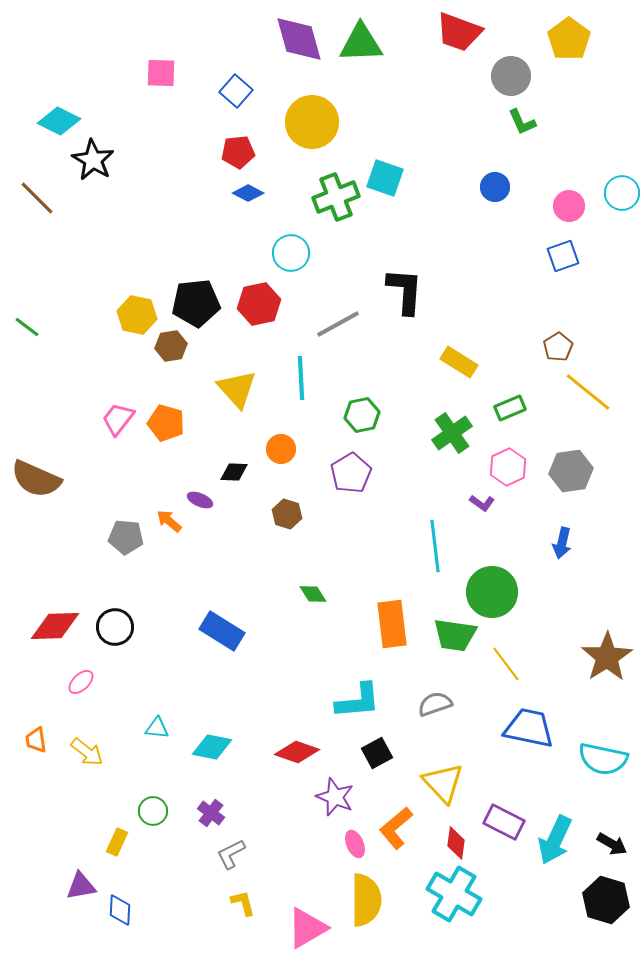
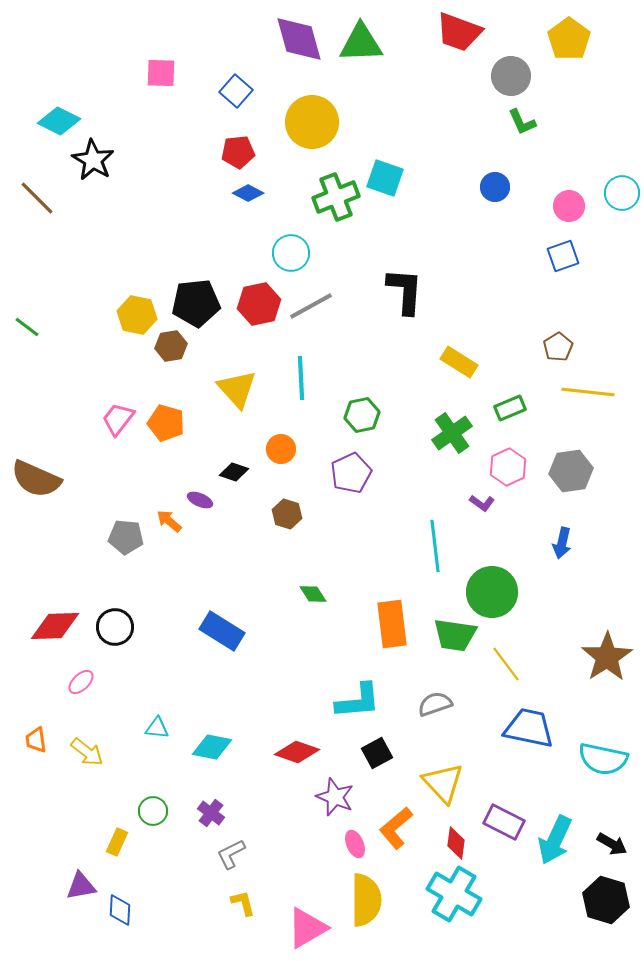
gray line at (338, 324): moved 27 px left, 18 px up
yellow line at (588, 392): rotated 33 degrees counterclockwise
black diamond at (234, 472): rotated 16 degrees clockwise
purple pentagon at (351, 473): rotated 6 degrees clockwise
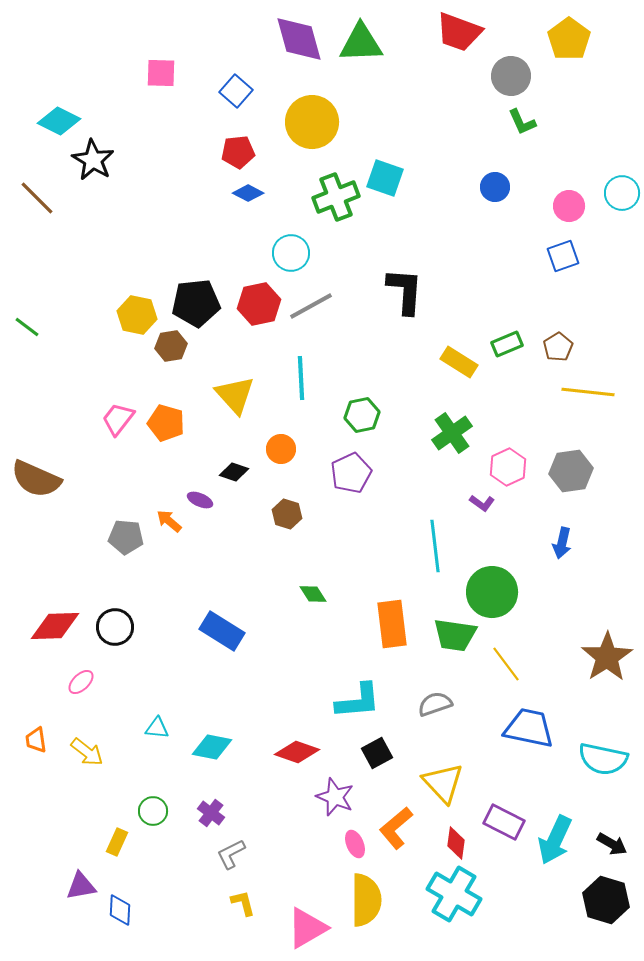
yellow triangle at (237, 389): moved 2 px left, 6 px down
green rectangle at (510, 408): moved 3 px left, 64 px up
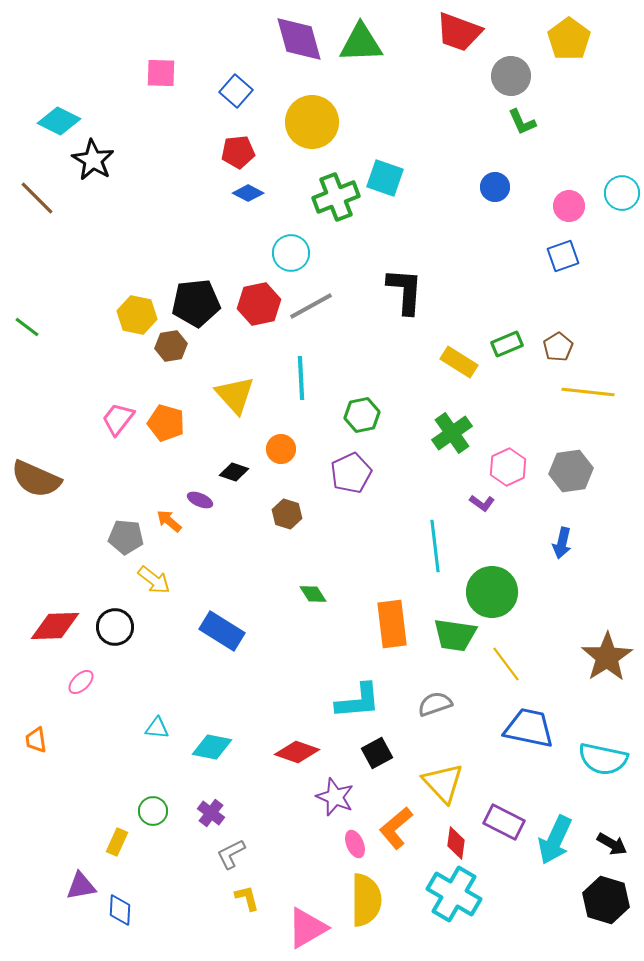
yellow arrow at (87, 752): moved 67 px right, 172 px up
yellow L-shape at (243, 903): moved 4 px right, 5 px up
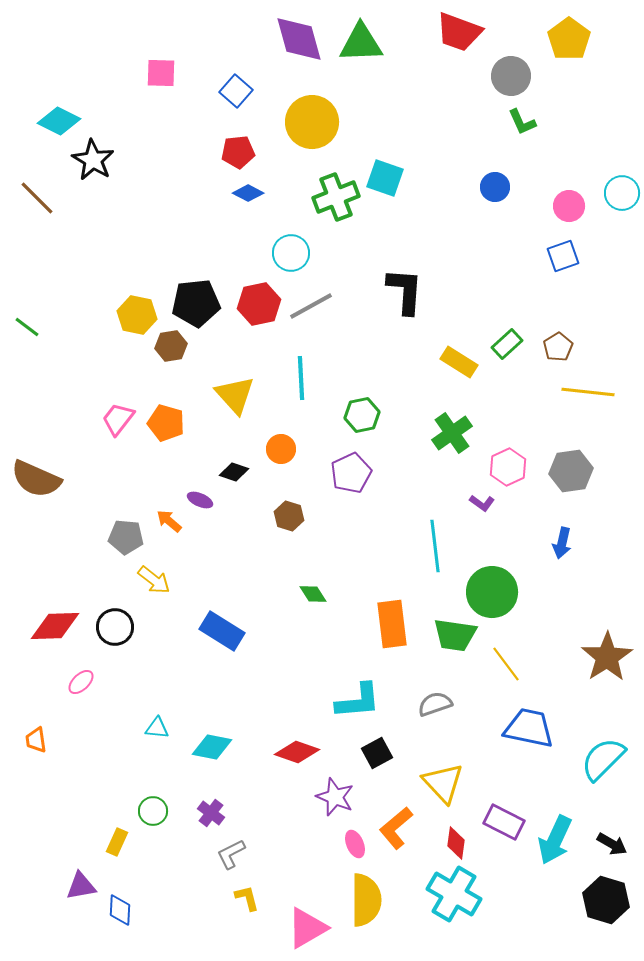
green rectangle at (507, 344): rotated 20 degrees counterclockwise
brown hexagon at (287, 514): moved 2 px right, 2 px down
cyan semicircle at (603, 759): rotated 123 degrees clockwise
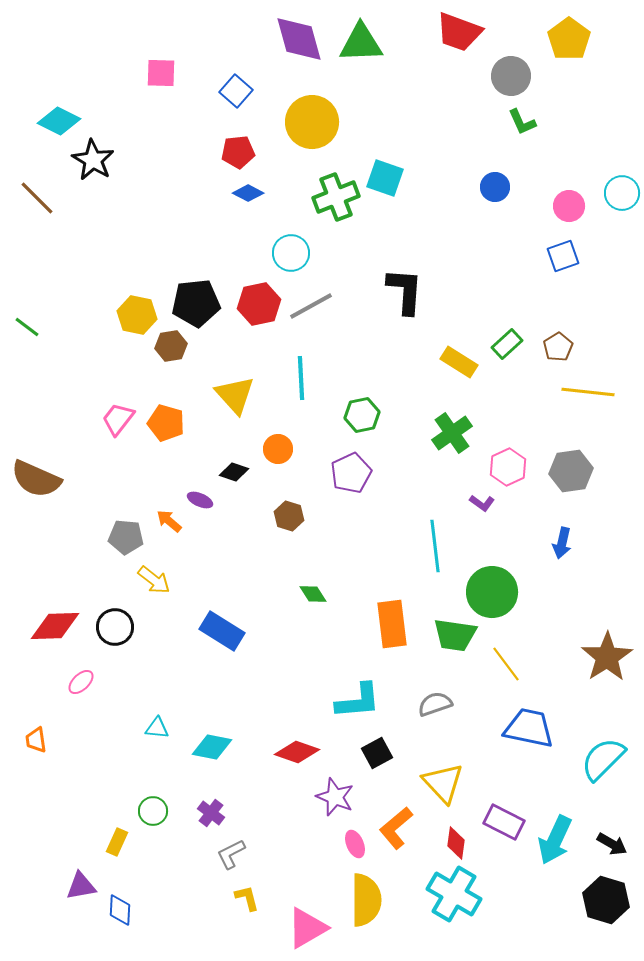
orange circle at (281, 449): moved 3 px left
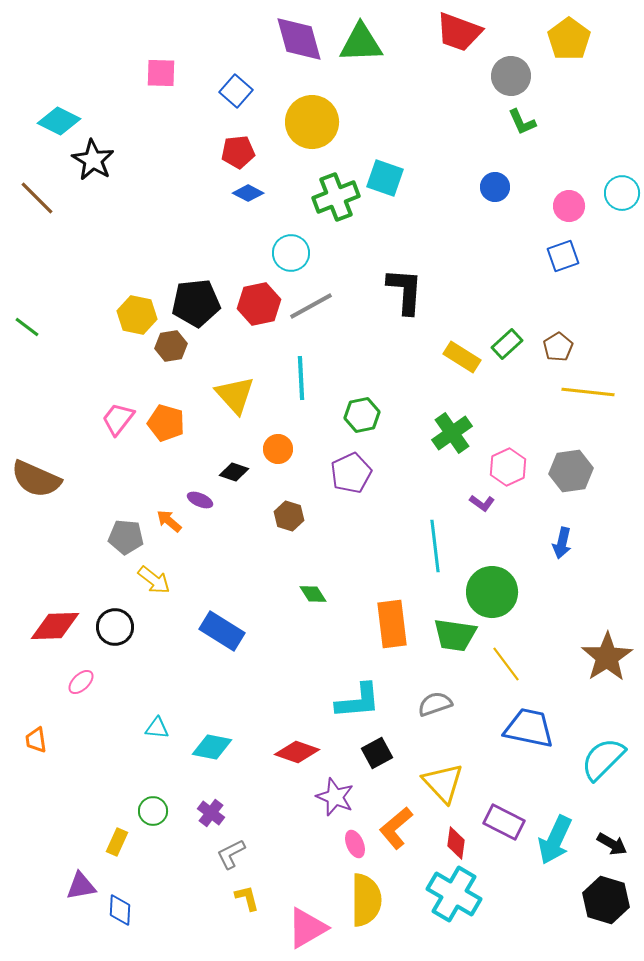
yellow rectangle at (459, 362): moved 3 px right, 5 px up
